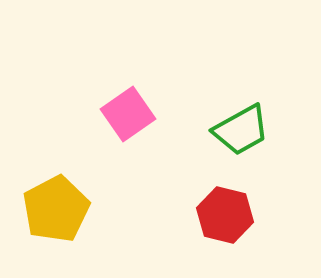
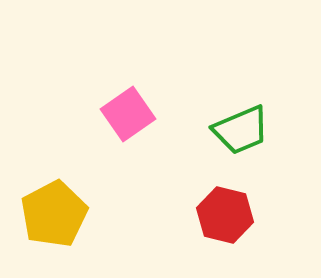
green trapezoid: rotated 6 degrees clockwise
yellow pentagon: moved 2 px left, 5 px down
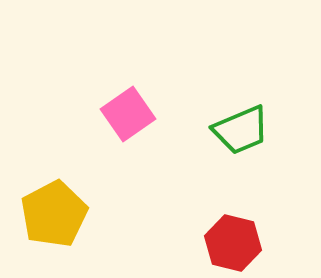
red hexagon: moved 8 px right, 28 px down
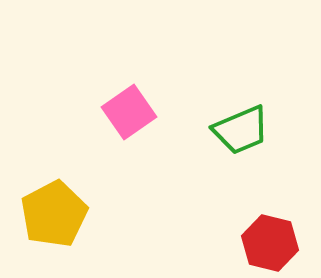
pink square: moved 1 px right, 2 px up
red hexagon: moved 37 px right
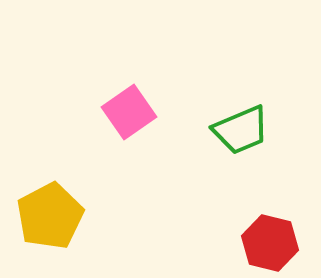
yellow pentagon: moved 4 px left, 2 px down
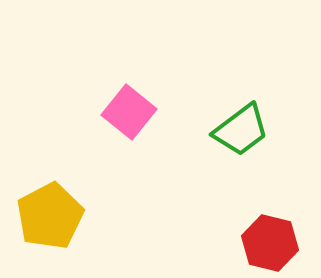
pink square: rotated 16 degrees counterclockwise
green trapezoid: rotated 14 degrees counterclockwise
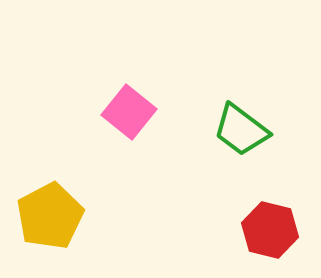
green trapezoid: rotated 74 degrees clockwise
red hexagon: moved 13 px up
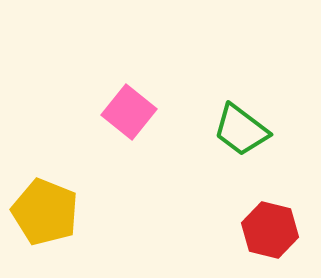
yellow pentagon: moved 5 px left, 4 px up; rotated 22 degrees counterclockwise
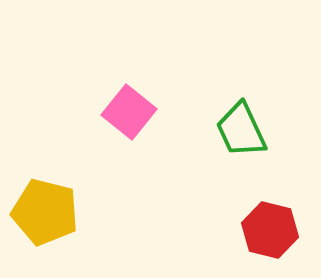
green trapezoid: rotated 28 degrees clockwise
yellow pentagon: rotated 8 degrees counterclockwise
